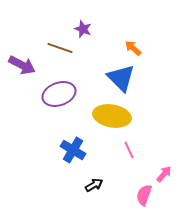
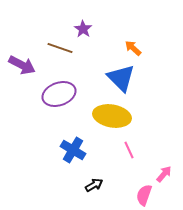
purple star: rotated 12 degrees clockwise
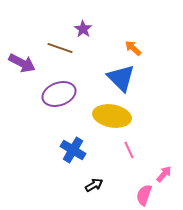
purple arrow: moved 2 px up
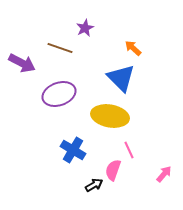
purple star: moved 2 px right, 1 px up; rotated 12 degrees clockwise
yellow ellipse: moved 2 px left
pink semicircle: moved 31 px left, 25 px up
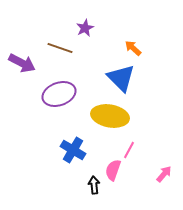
pink line: rotated 54 degrees clockwise
black arrow: rotated 66 degrees counterclockwise
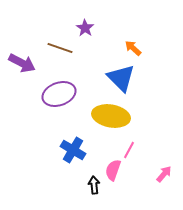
purple star: rotated 12 degrees counterclockwise
yellow ellipse: moved 1 px right
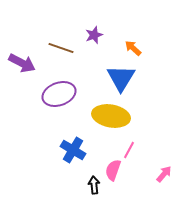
purple star: moved 9 px right, 7 px down; rotated 18 degrees clockwise
brown line: moved 1 px right
blue triangle: rotated 16 degrees clockwise
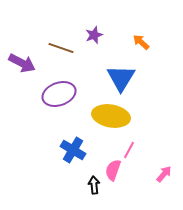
orange arrow: moved 8 px right, 6 px up
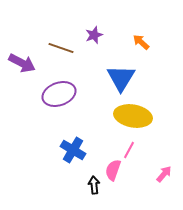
yellow ellipse: moved 22 px right
